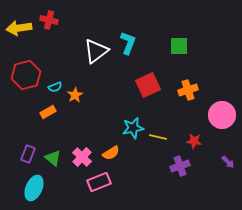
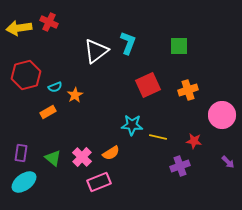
red cross: moved 2 px down; rotated 12 degrees clockwise
cyan star: moved 1 px left, 3 px up; rotated 15 degrees clockwise
purple rectangle: moved 7 px left, 1 px up; rotated 12 degrees counterclockwise
cyan ellipse: moved 10 px left, 6 px up; rotated 30 degrees clockwise
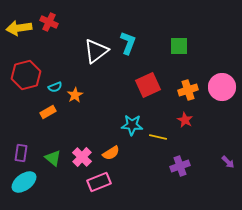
pink circle: moved 28 px up
red star: moved 9 px left, 21 px up; rotated 21 degrees clockwise
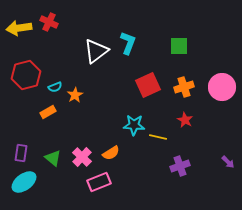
orange cross: moved 4 px left, 3 px up
cyan star: moved 2 px right
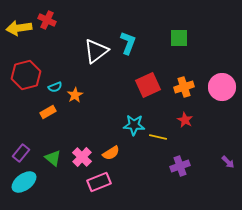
red cross: moved 2 px left, 2 px up
green square: moved 8 px up
purple rectangle: rotated 30 degrees clockwise
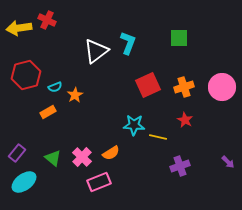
purple rectangle: moved 4 px left
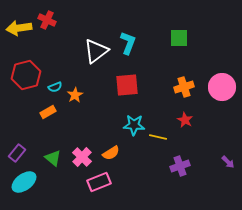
red square: moved 21 px left; rotated 20 degrees clockwise
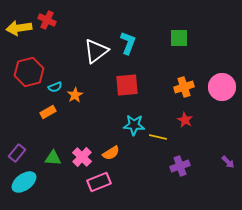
red hexagon: moved 3 px right, 3 px up
green triangle: rotated 36 degrees counterclockwise
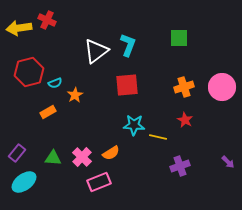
cyan L-shape: moved 2 px down
cyan semicircle: moved 4 px up
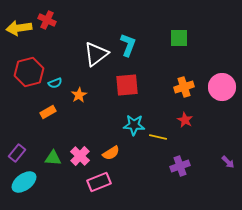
white triangle: moved 3 px down
orange star: moved 4 px right
pink cross: moved 2 px left, 1 px up
